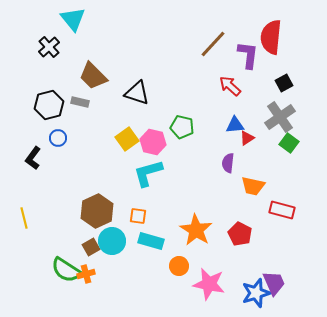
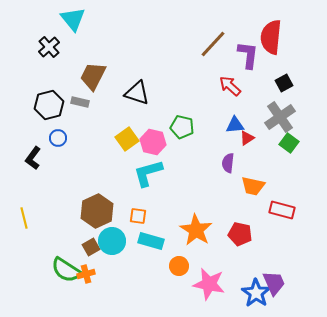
brown trapezoid: rotated 72 degrees clockwise
red pentagon: rotated 15 degrees counterclockwise
blue star: rotated 20 degrees counterclockwise
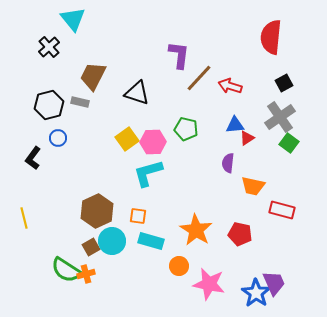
brown line: moved 14 px left, 34 px down
purple L-shape: moved 69 px left
red arrow: rotated 25 degrees counterclockwise
green pentagon: moved 4 px right, 2 px down
pink hexagon: rotated 15 degrees counterclockwise
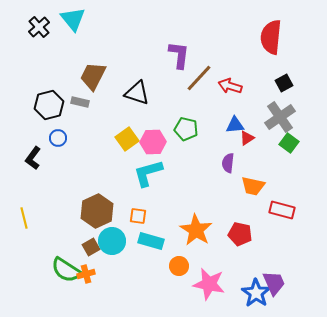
black cross: moved 10 px left, 20 px up
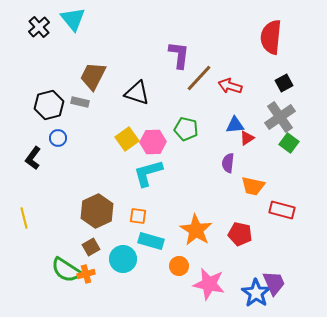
cyan circle: moved 11 px right, 18 px down
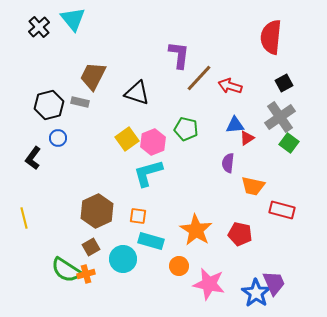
pink hexagon: rotated 20 degrees counterclockwise
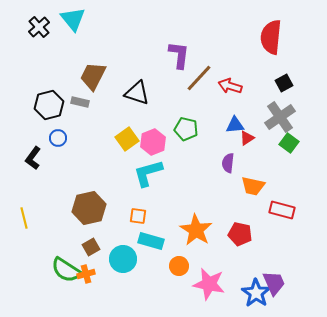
brown hexagon: moved 8 px left, 3 px up; rotated 12 degrees clockwise
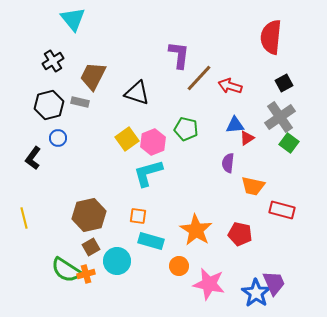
black cross: moved 14 px right, 34 px down; rotated 10 degrees clockwise
brown hexagon: moved 7 px down
cyan circle: moved 6 px left, 2 px down
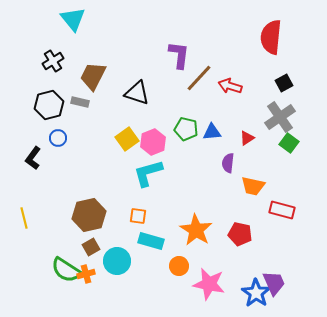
blue triangle: moved 23 px left, 7 px down
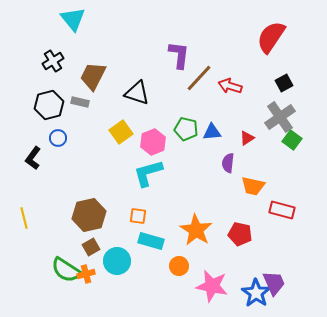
red semicircle: rotated 28 degrees clockwise
yellow square: moved 6 px left, 7 px up
green square: moved 3 px right, 3 px up
pink star: moved 3 px right, 2 px down
